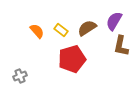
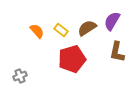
purple semicircle: moved 2 px left
brown L-shape: moved 4 px left, 6 px down
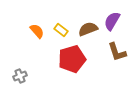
brown semicircle: moved 1 px right, 1 px down; rotated 12 degrees clockwise
brown L-shape: rotated 30 degrees counterclockwise
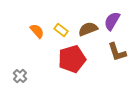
gray cross: rotated 24 degrees counterclockwise
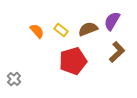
brown L-shape: rotated 115 degrees counterclockwise
red pentagon: moved 1 px right, 2 px down
gray cross: moved 6 px left, 3 px down
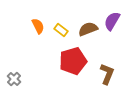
orange semicircle: moved 1 px right, 5 px up; rotated 14 degrees clockwise
brown L-shape: moved 10 px left, 22 px down; rotated 25 degrees counterclockwise
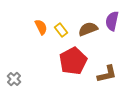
purple semicircle: rotated 18 degrees counterclockwise
orange semicircle: moved 3 px right, 1 px down
yellow rectangle: rotated 16 degrees clockwise
red pentagon: rotated 12 degrees counterclockwise
brown L-shape: rotated 55 degrees clockwise
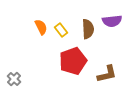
purple semicircle: rotated 108 degrees counterclockwise
brown semicircle: rotated 108 degrees clockwise
red pentagon: rotated 8 degrees clockwise
